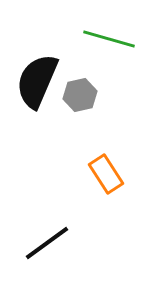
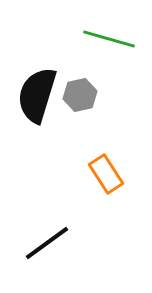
black semicircle: moved 14 px down; rotated 6 degrees counterclockwise
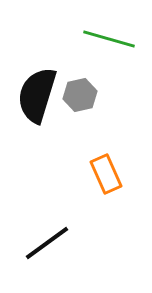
orange rectangle: rotated 9 degrees clockwise
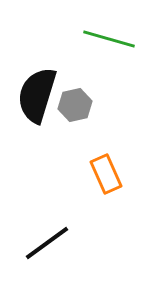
gray hexagon: moved 5 px left, 10 px down
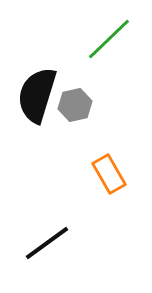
green line: rotated 60 degrees counterclockwise
orange rectangle: moved 3 px right; rotated 6 degrees counterclockwise
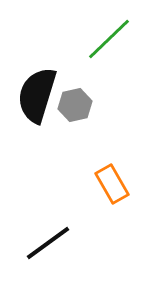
orange rectangle: moved 3 px right, 10 px down
black line: moved 1 px right
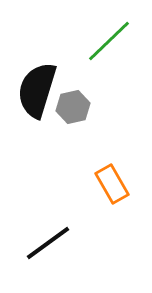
green line: moved 2 px down
black semicircle: moved 5 px up
gray hexagon: moved 2 px left, 2 px down
